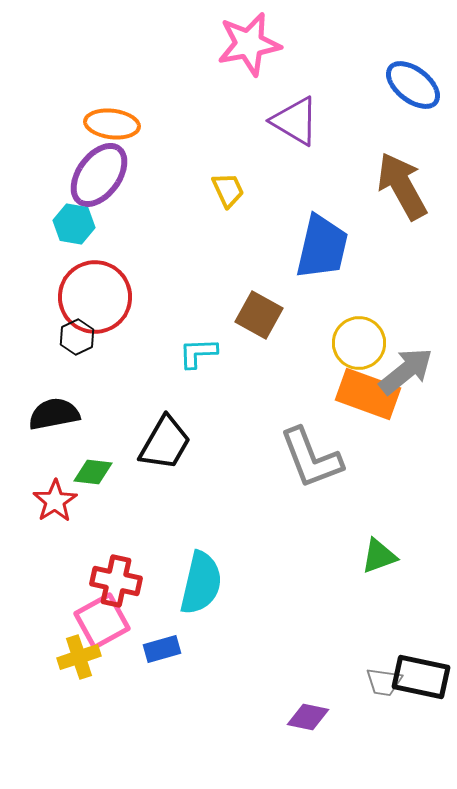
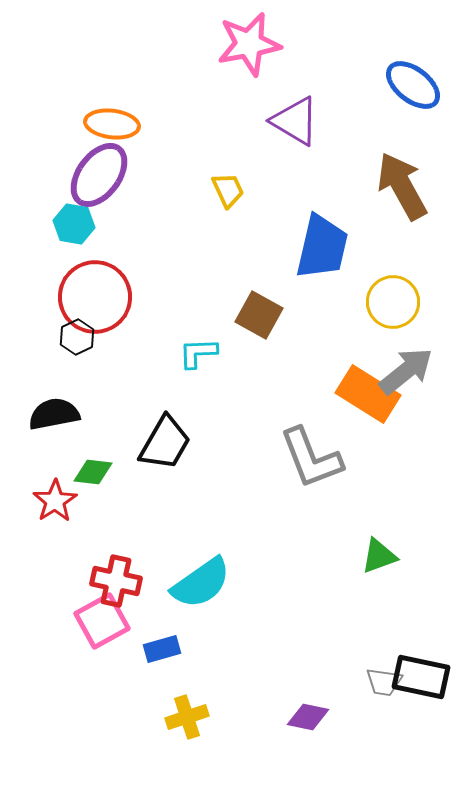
yellow circle: moved 34 px right, 41 px up
orange rectangle: rotated 12 degrees clockwise
cyan semicircle: rotated 42 degrees clockwise
yellow cross: moved 108 px right, 60 px down
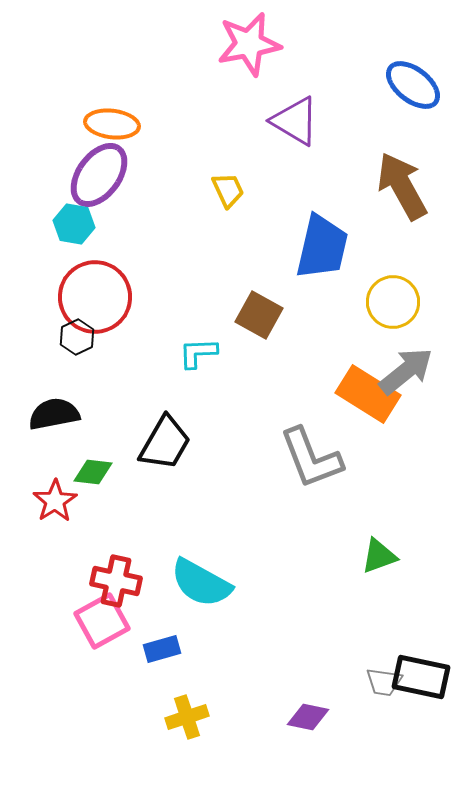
cyan semicircle: rotated 64 degrees clockwise
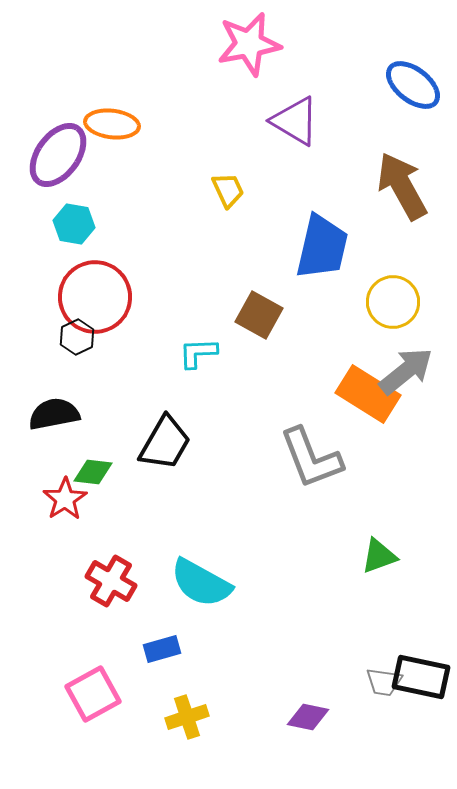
purple ellipse: moved 41 px left, 20 px up
red star: moved 10 px right, 2 px up
red cross: moved 5 px left; rotated 18 degrees clockwise
pink square: moved 9 px left, 73 px down
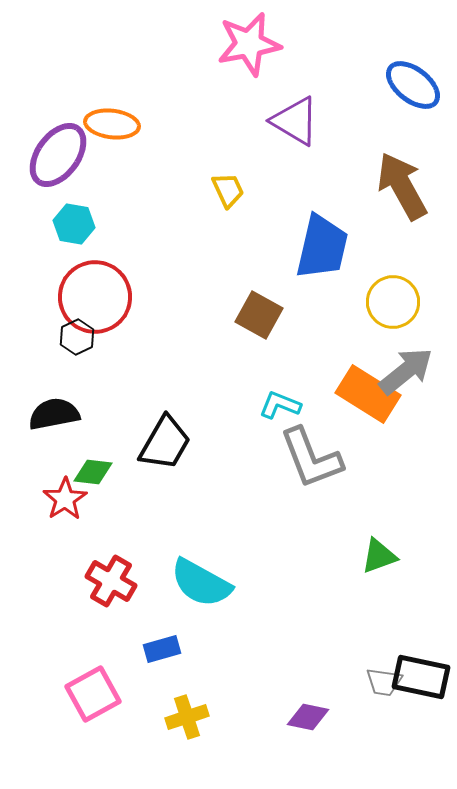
cyan L-shape: moved 82 px right, 52 px down; rotated 24 degrees clockwise
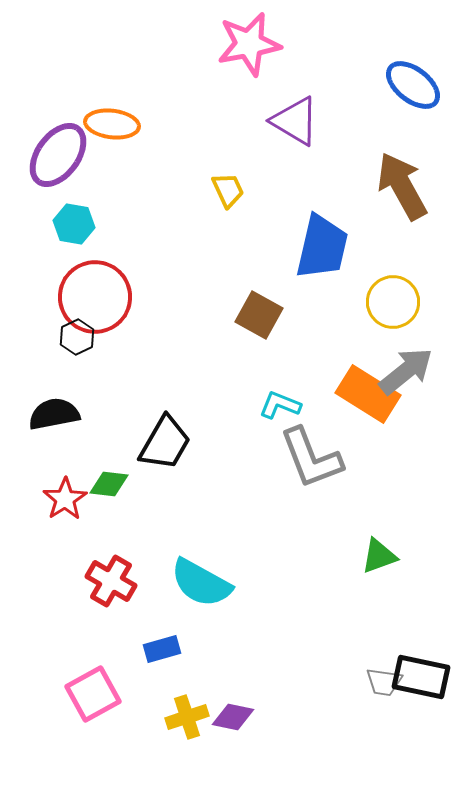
green diamond: moved 16 px right, 12 px down
purple diamond: moved 75 px left
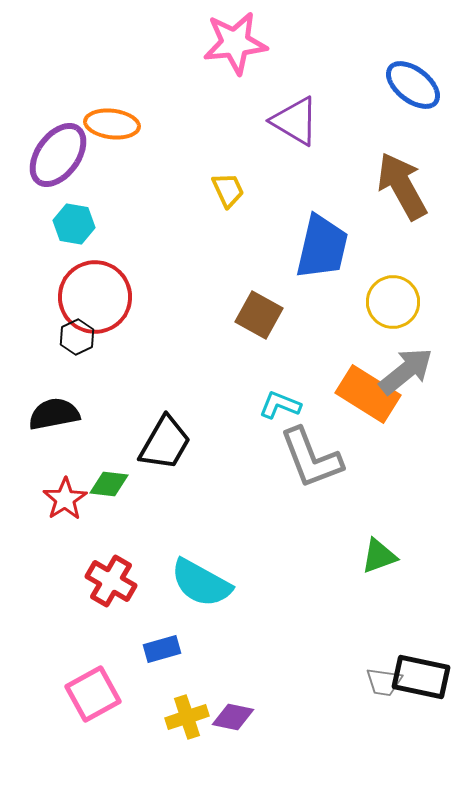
pink star: moved 14 px left, 1 px up; rotated 4 degrees clockwise
